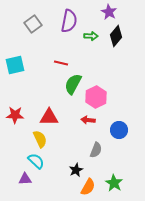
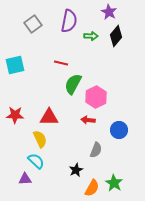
orange semicircle: moved 4 px right, 1 px down
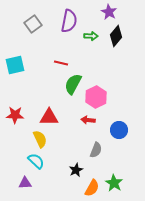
purple triangle: moved 4 px down
